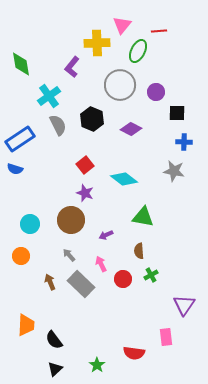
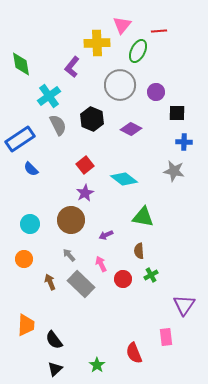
blue semicircle: moved 16 px right; rotated 28 degrees clockwise
purple star: rotated 24 degrees clockwise
orange circle: moved 3 px right, 3 px down
red semicircle: rotated 60 degrees clockwise
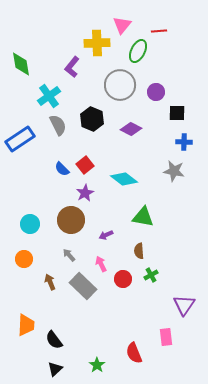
blue semicircle: moved 31 px right
gray rectangle: moved 2 px right, 2 px down
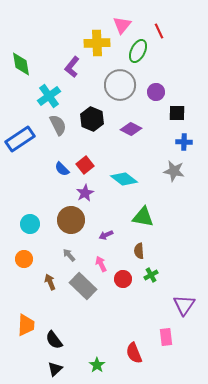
red line: rotated 70 degrees clockwise
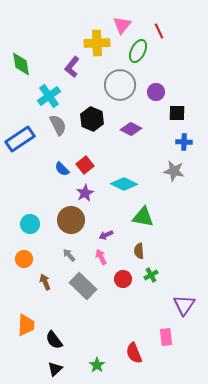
cyan diamond: moved 5 px down; rotated 12 degrees counterclockwise
pink arrow: moved 7 px up
brown arrow: moved 5 px left
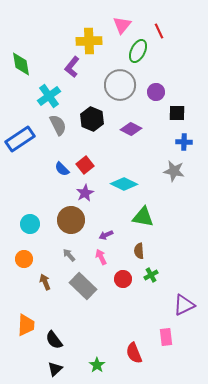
yellow cross: moved 8 px left, 2 px up
purple triangle: rotated 30 degrees clockwise
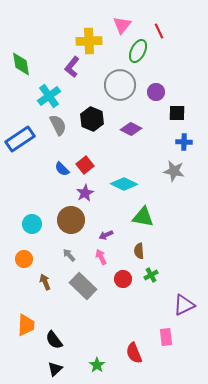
cyan circle: moved 2 px right
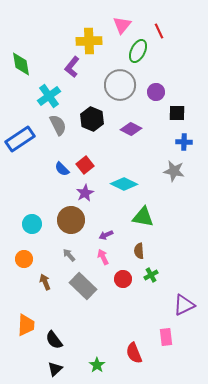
pink arrow: moved 2 px right
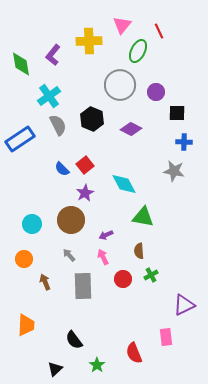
purple L-shape: moved 19 px left, 12 px up
cyan diamond: rotated 36 degrees clockwise
gray rectangle: rotated 44 degrees clockwise
black semicircle: moved 20 px right
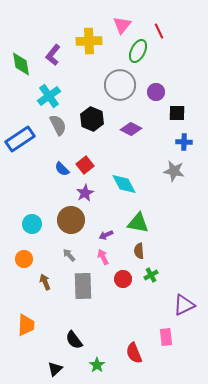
green triangle: moved 5 px left, 6 px down
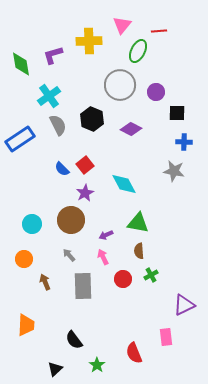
red line: rotated 70 degrees counterclockwise
purple L-shape: rotated 35 degrees clockwise
